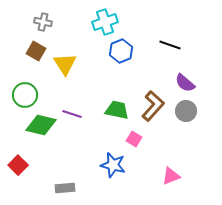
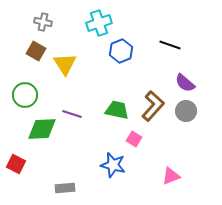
cyan cross: moved 6 px left, 1 px down
green diamond: moved 1 px right, 4 px down; rotated 16 degrees counterclockwise
red square: moved 2 px left, 1 px up; rotated 18 degrees counterclockwise
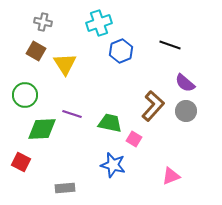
green trapezoid: moved 7 px left, 13 px down
red square: moved 5 px right, 2 px up
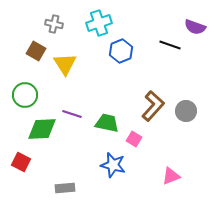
gray cross: moved 11 px right, 2 px down
purple semicircle: moved 10 px right, 56 px up; rotated 20 degrees counterclockwise
green trapezoid: moved 3 px left
